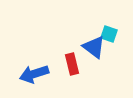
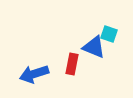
blue triangle: rotated 15 degrees counterclockwise
red rectangle: rotated 25 degrees clockwise
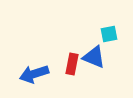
cyan square: rotated 30 degrees counterclockwise
blue triangle: moved 10 px down
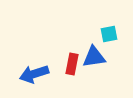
blue triangle: rotated 30 degrees counterclockwise
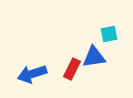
red rectangle: moved 5 px down; rotated 15 degrees clockwise
blue arrow: moved 2 px left
